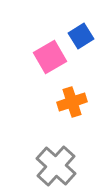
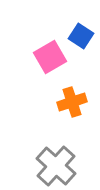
blue square: rotated 25 degrees counterclockwise
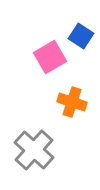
orange cross: rotated 36 degrees clockwise
gray cross: moved 22 px left, 16 px up
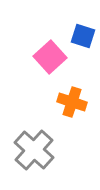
blue square: moved 2 px right; rotated 15 degrees counterclockwise
pink square: rotated 12 degrees counterclockwise
